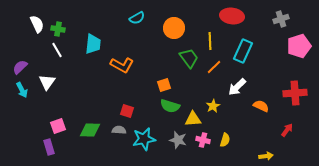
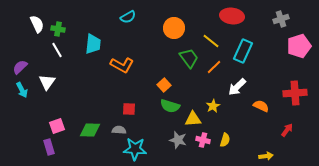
cyan semicircle: moved 9 px left, 1 px up
yellow line: moved 1 px right; rotated 48 degrees counterclockwise
orange square: rotated 24 degrees counterclockwise
red square: moved 2 px right, 2 px up; rotated 16 degrees counterclockwise
pink square: moved 1 px left
cyan star: moved 9 px left, 10 px down; rotated 15 degrees clockwise
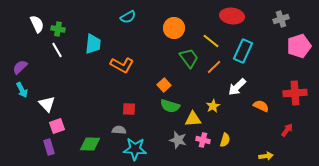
white triangle: moved 22 px down; rotated 18 degrees counterclockwise
green diamond: moved 14 px down
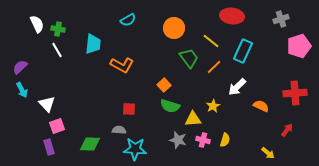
cyan semicircle: moved 3 px down
yellow arrow: moved 2 px right, 3 px up; rotated 48 degrees clockwise
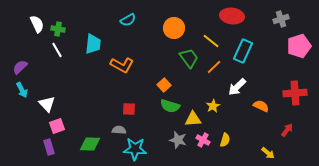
pink cross: rotated 16 degrees clockwise
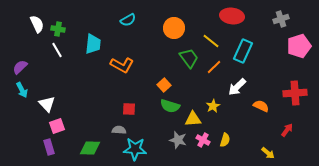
green diamond: moved 4 px down
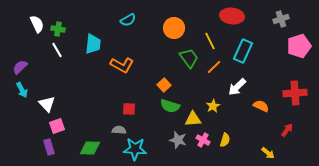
yellow line: moved 1 px left; rotated 24 degrees clockwise
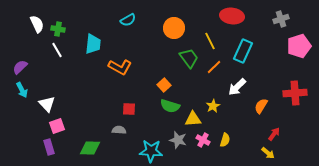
orange L-shape: moved 2 px left, 2 px down
orange semicircle: rotated 84 degrees counterclockwise
red arrow: moved 13 px left, 4 px down
cyan star: moved 16 px right, 2 px down
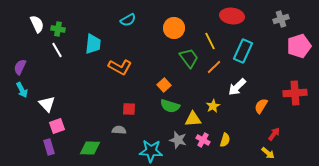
purple semicircle: rotated 21 degrees counterclockwise
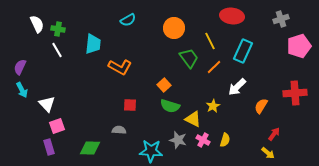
red square: moved 1 px right, 4 px up
yellow triangle: rotated 30 degrees clockwise
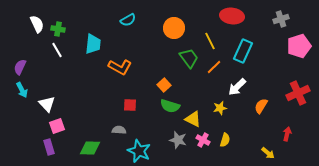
red cross: moved 3 px right; rotated 20 degrees counterclockwise
yellow star: moved 7 px right, 2 px down; rotated 16 degrees clockwise
red arrow: moved 13 px right; rotated 24 degrees counterclockwise
cyan star: moved 12 px left; rotated 20 degrees clockwise
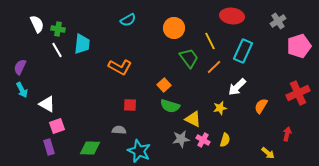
gray cross: moved 3 px left, 2 px down; rotated 14 degrees counterclockwise
cyan trapezoid: moved 11 px left
white triangle: rotated 18 degrees counterclockwise
gray star: moved 3 px right, 1 px up; rotated 24 degrees counterclockwise
